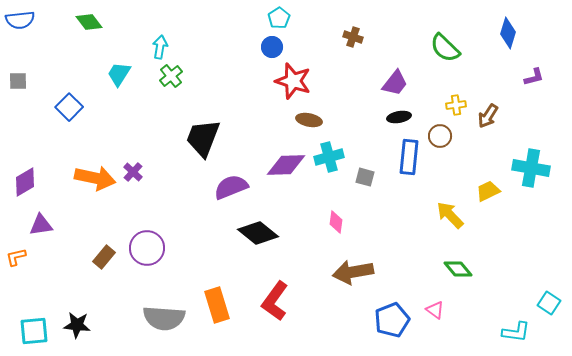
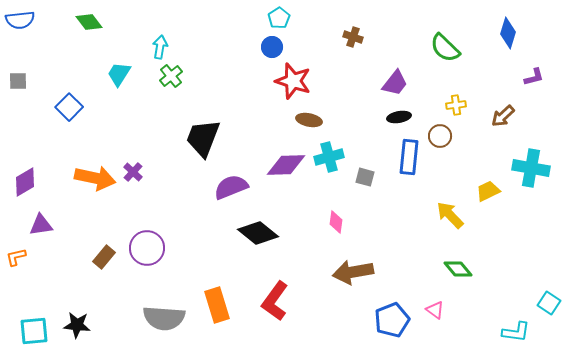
brown arrow at (488, 116): moved 15 px right; rotated 15 degrees clockwise
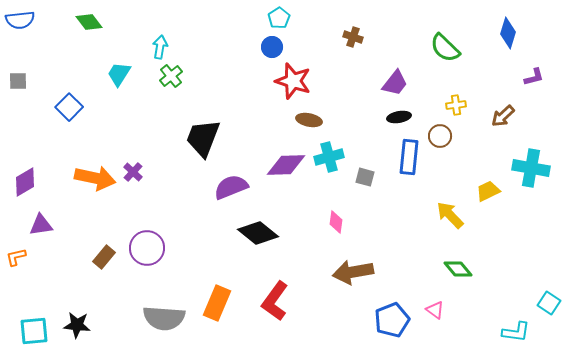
orange rectangle at (217, 305): moved 2 px up; rotated 40 degrees clockwise
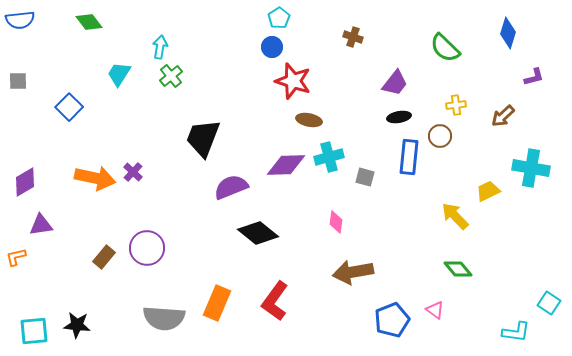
yellow arrow at (450, 215): moved 5 px right, 1 px down
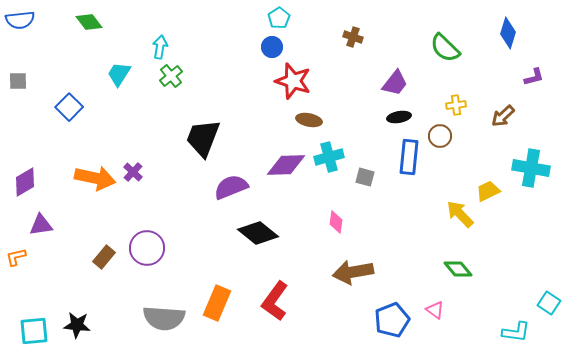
yellow arrow at (455, 216): moved 5 px right, 2 px up
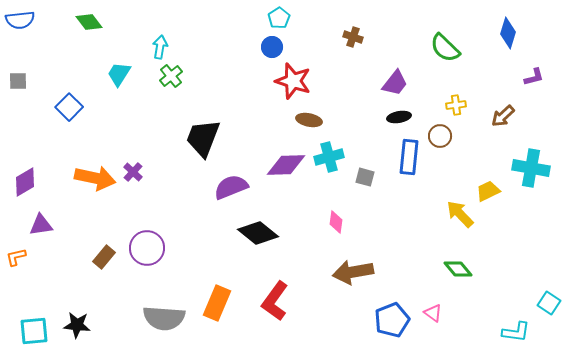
pink triangle at (435, 310): moved 2 px left, 3 px down
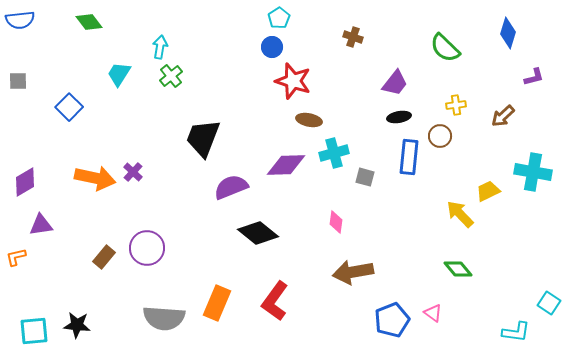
cyan cross at (329, 157): moved 5 px right, 4 px up
cyan cross at (531, 168): moved 2 px right, 4 px down
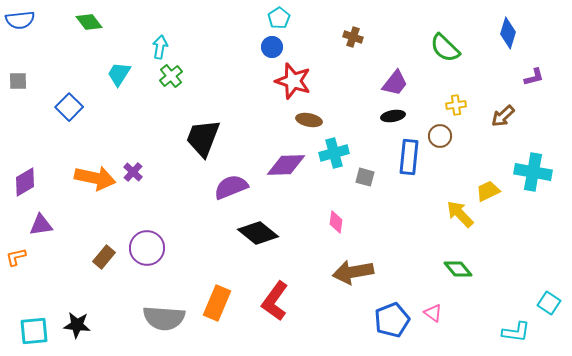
black ellipse at (399, 117): moved 6 px left, 1 px up
